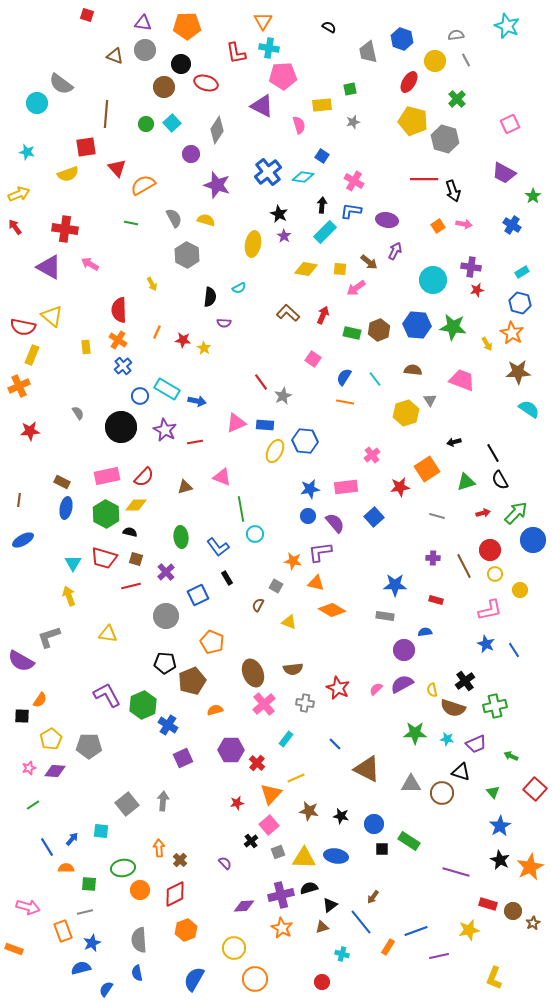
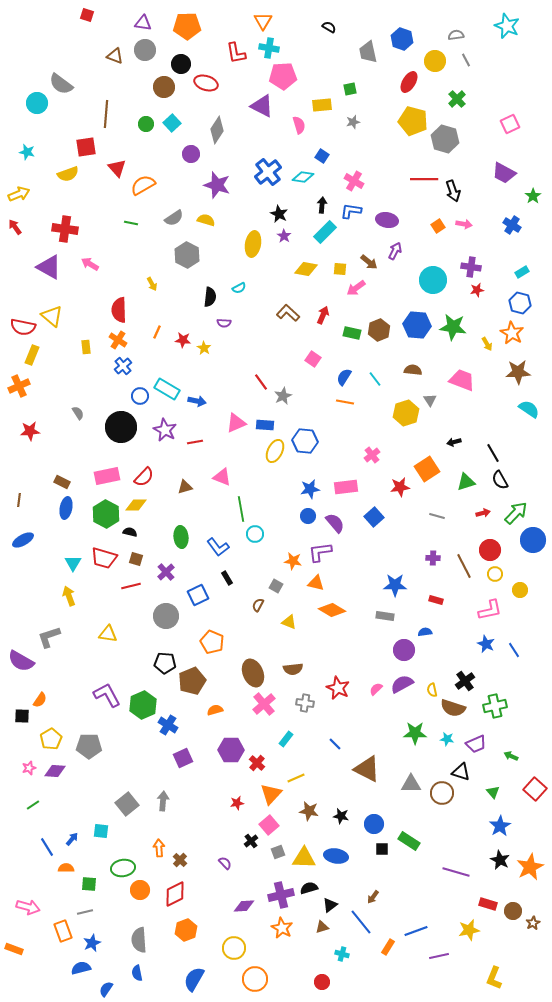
gray semicircle at (174, 218): rotated 84 degrees clockwise
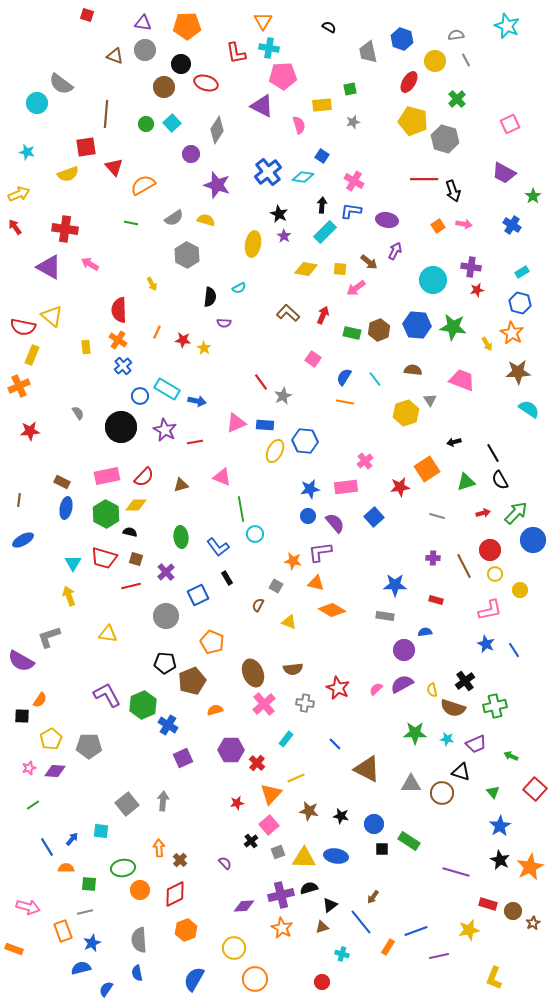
red triangle at (117, 168): moved 3 px left, 1 px up
pink cross at (372, 455): moved 7 px left, 6 px down
brown triangle at (185, 487): moved 4 px left, 2 px up
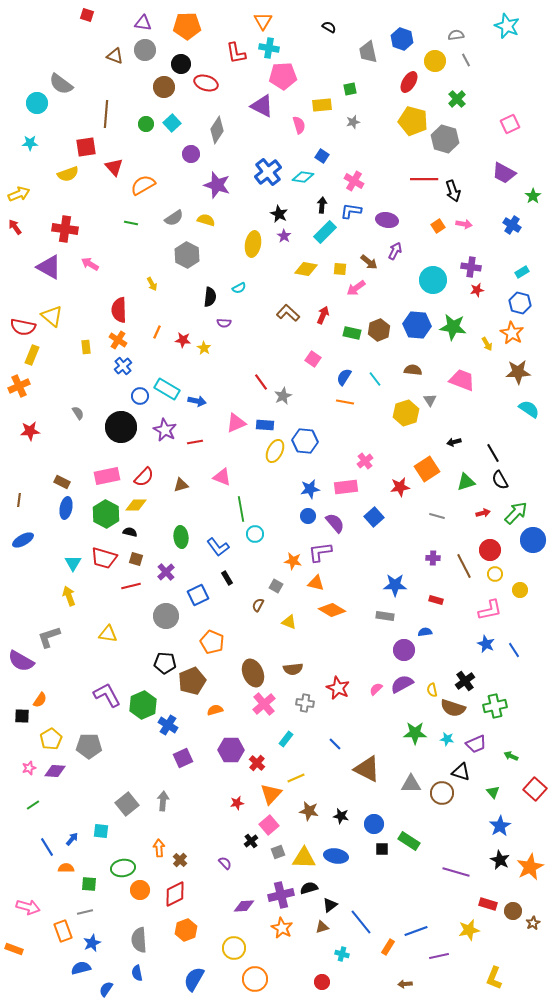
cyan star at (27, 152): moved 3 px right, 9 px up; rotated 14 degrees counterclockwise
brown arrow at (373, 897): moved 32 px right, 87 px down; rotated 48 degrees clockwise
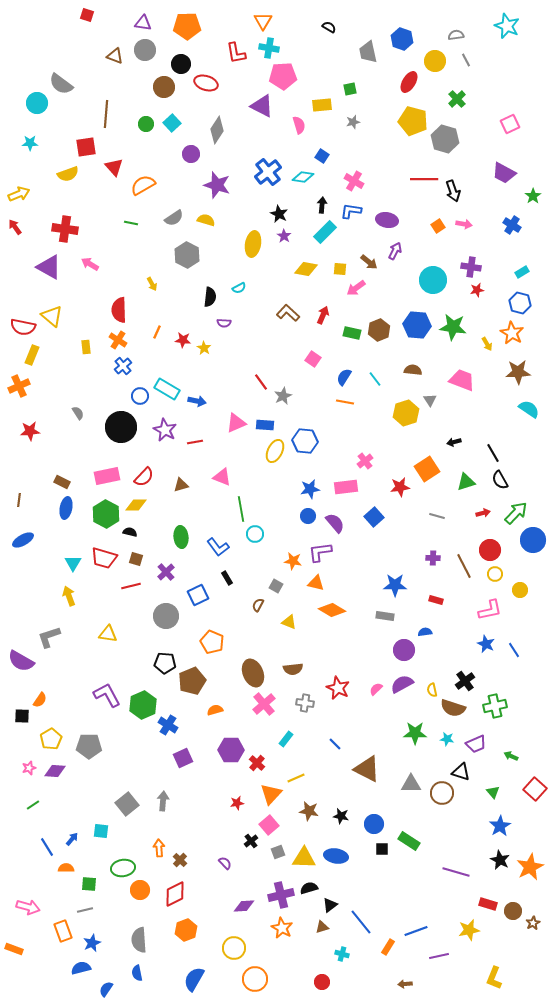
gray line at (85, 912): moved 2 px up
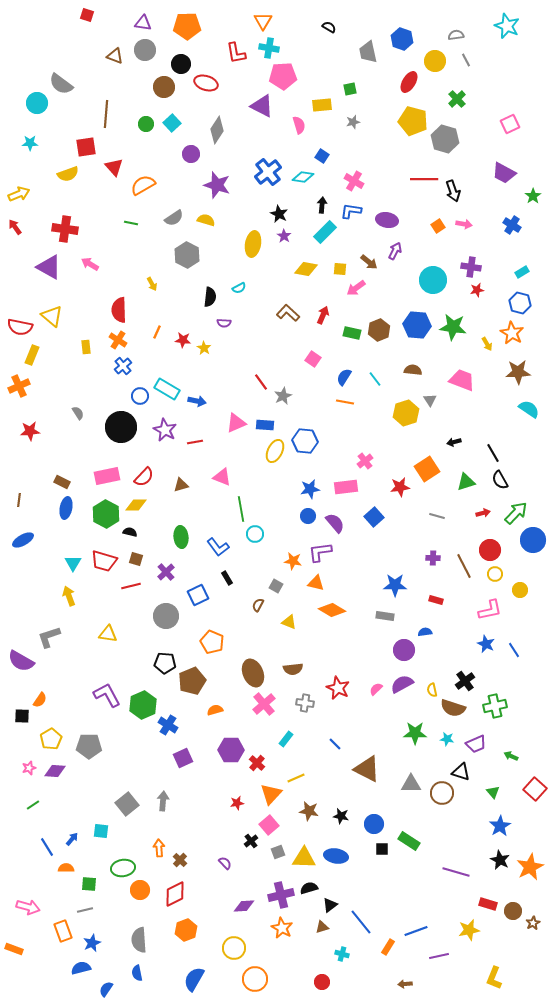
red semicircle at (23, 327): moved 3 px left
red trapezoid at (104, 558): moved 3 px down
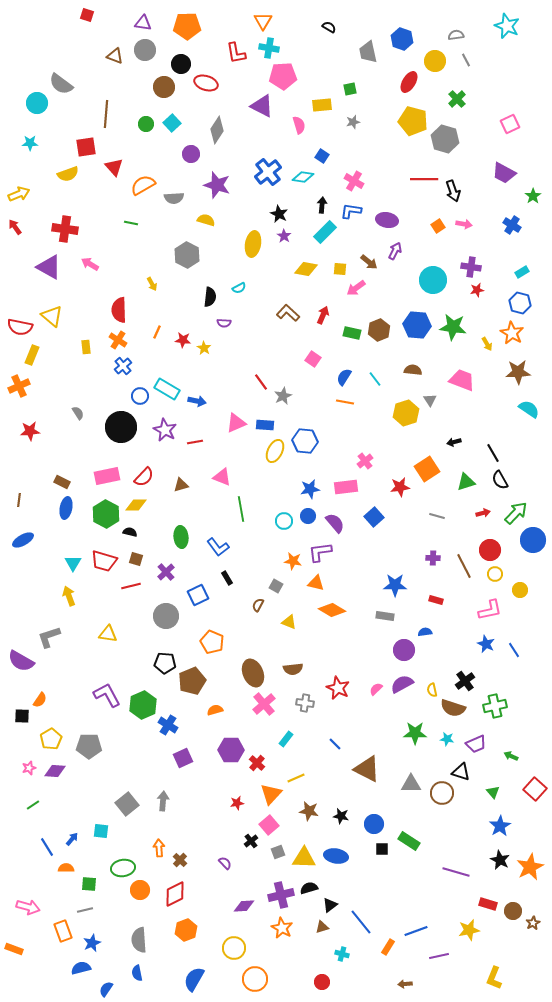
gray semicircle at (174, 218): moved 20 px up; rotated 30 degrees clockwise
cyan circle at (255, 534): moved 29 px right, 13 px up
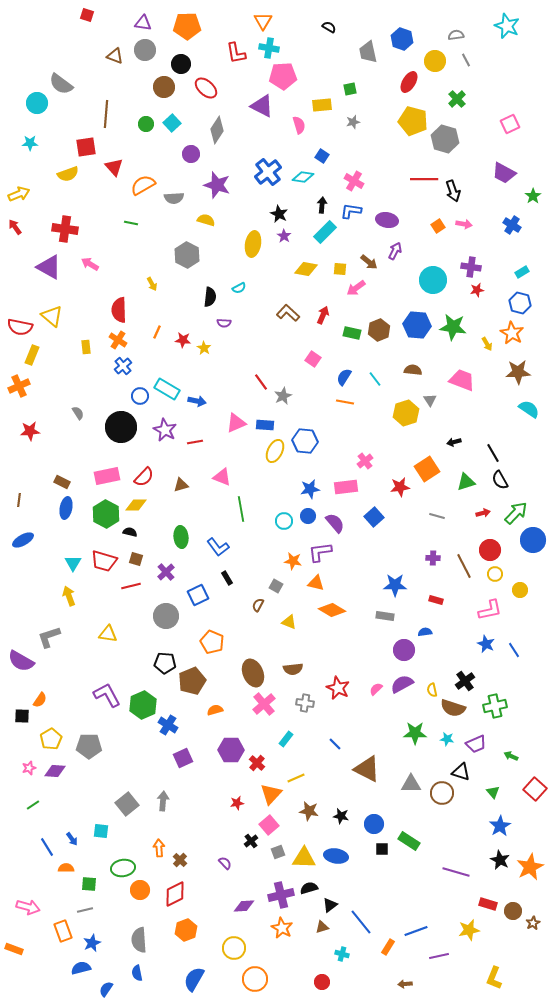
red ellipse at (206, 83): moved 5 px down; rotated 25 degrees clockwise
blue arrow at (72, 839): rotated 104 degrees clockwise
